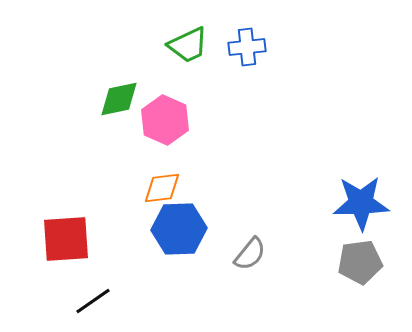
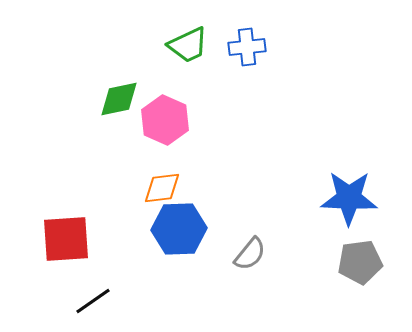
blue star: moved 12 px left, 5 px up; rotated 4 degrees clockwise
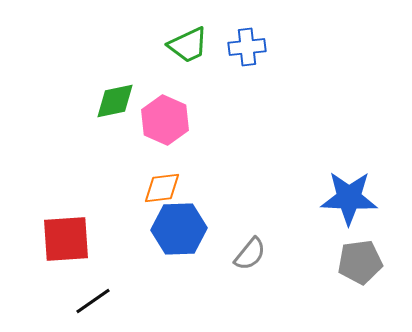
green diamond: moved 4 px left, 2 px down
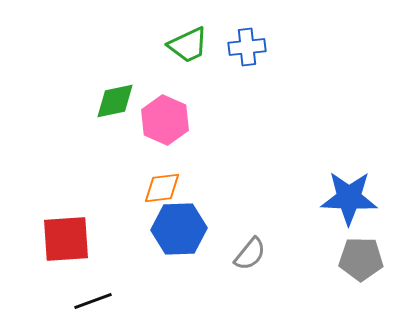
gray pentagon: moved 1 px right, 3 px up; rotated 9 degrees clockwise
black line: rotated 15 degrees clockwise
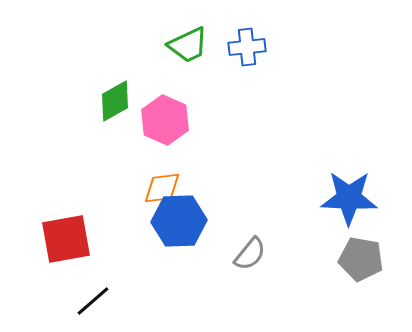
green diamond: rotated 18 degrees counterclockwise
blue hexagon: moved 8 px up
red square: rotated 6 degrees counterclockwise
gray pentagon: rotated 9 degrees clockwise
black line: rotated 21 degrees counterclockwise
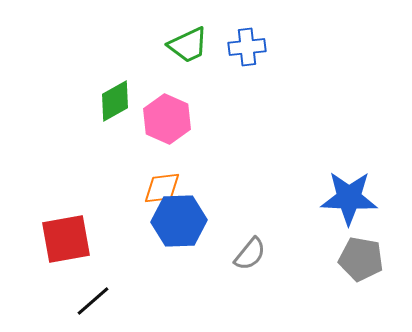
pink hexagon: moved 2 px right, 1 px up
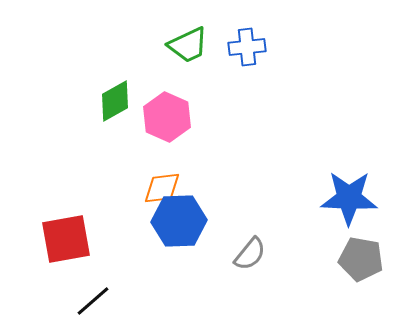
pink hexagon: moved 2 px up
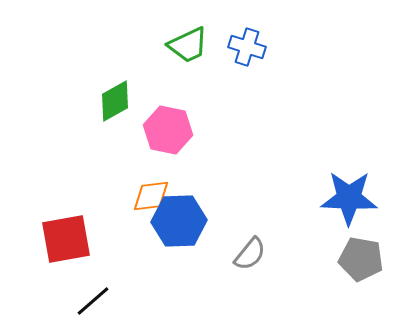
blue cross: rotated 24 degrees clockwise
pink hexagon: moved 1 px right, 13 px down; rotated 12 degrees counterclockwise
orange diamond: moved 11 px left, 8 px down
